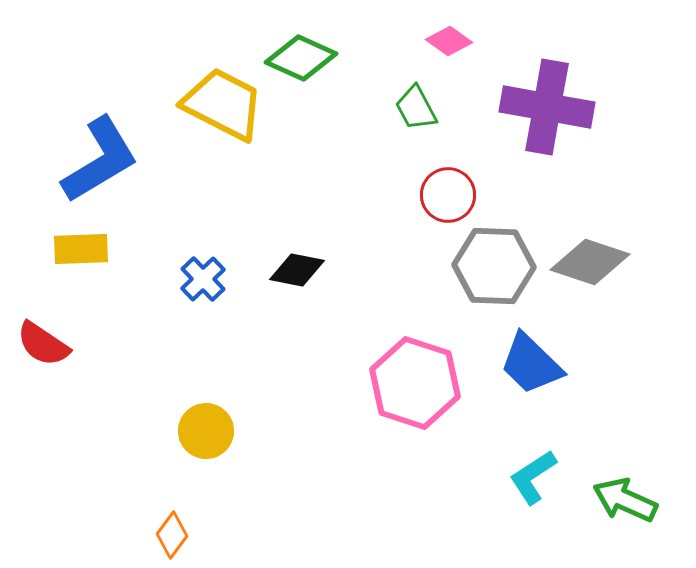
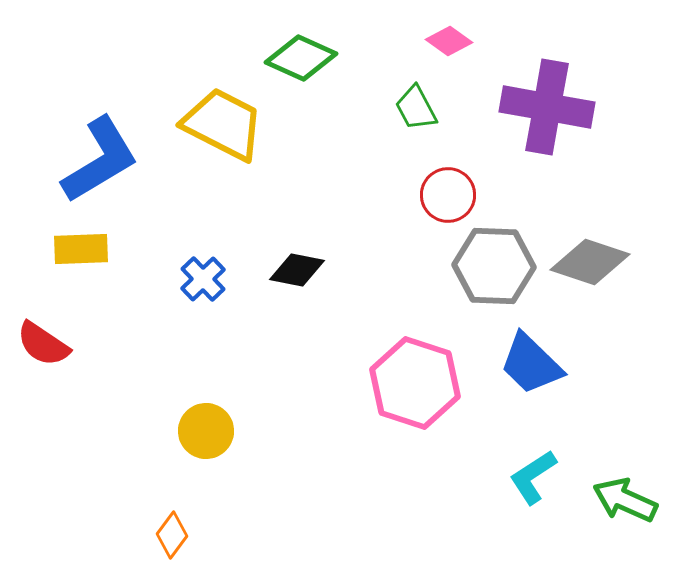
yellow trapezoid: moved 20 px down
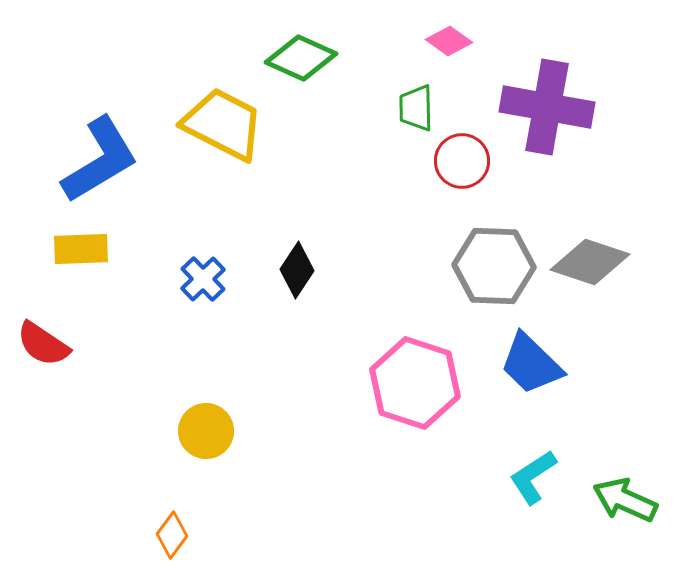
green trapezoid: rotated 27 degrees clockwise
red circle: moved 14 px right, 34 px up
black diamond: rotated 68 degrees counterclockwise
